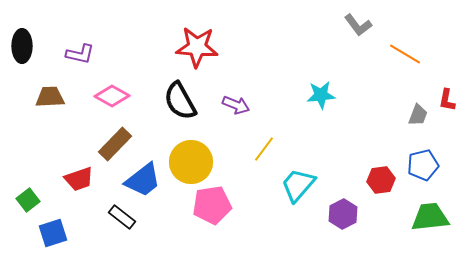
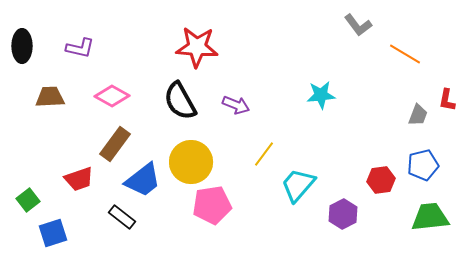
purple L-shape: moved 6 px up
brown rectangle: rotated 8 degrees counterclockwise
yellow line: moved 5 px down
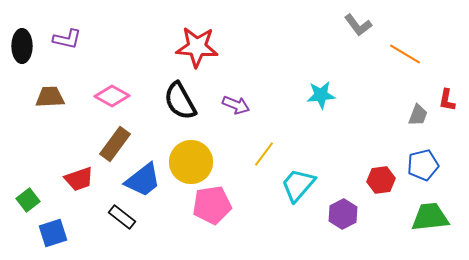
purple L-shape: moved 13 px left, 9 px up
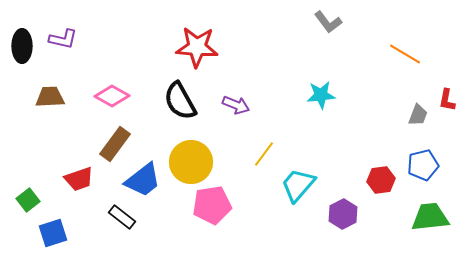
gray L-shape: moved 30 px left, 3 px up
purple L-shape: moved 4 px left
